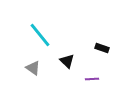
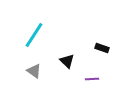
cyan line: moved 6 px left; rotated 72 degrees clockwise
gray triangle: moved 1 px right, 3 px down
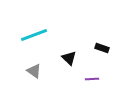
cyan line: rotated 36 degrees clockwise
black triangle: moved 2 px right, 3 px up
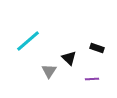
cyan line: moved 6 px left, 6 px down; rotated 20 degrees counterclockwise
black rectangle: moved 5 px left
gray triangle: moved 15 px right; rotated 28 degrees clockwise
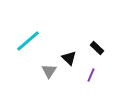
black rectangle: rotated 24 degrees clockwise
purple line: moved 1 px left, 4 px up; rotated 64 degrees counterclockwise
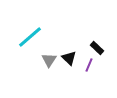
cyan line: moved 2 px right, 4 px up
gray triangle: moved 11 px up
purple line: moved 2 px left, 10 px up
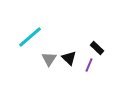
gray triangle: moved 1 px up
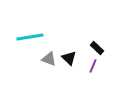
cyan line: rotated 32 degrees clockwise
gray triangle: rotated 42 degrees counterclockwise
purple line: moved 4 px right, 1 px down
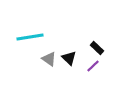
gray triangle: rotated 14 degrees clockwise
purple line: rotated 24 degrees clockwise
